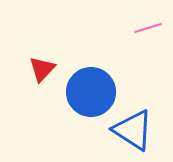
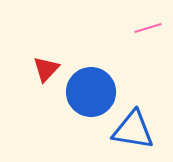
red triangle: moved 4 px right
blue triangle: rotated 24 degrees counterclockwise
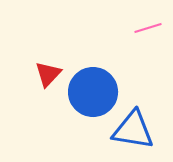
red triangle: moved 2 px right, 5 px down
blue circle: moved 2 px right
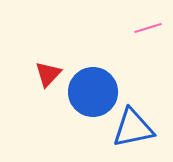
blue triangle: moved 2 px up; rotated 21 degrees counterclockwise
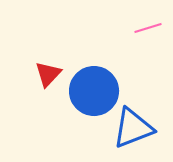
blue circle: moved 1 px right, 1 px up
blue triangle: rotated 9 degrees counterclockwise
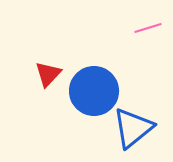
blue triangle: rotated 18 degrees counterclockwise
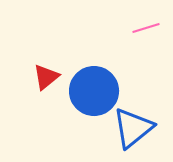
pink line: moved 2 px left
red triangle: moved 2 px left, 3 px down; rotated 8 degrees clockwise
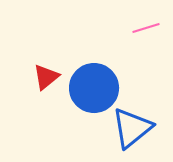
blue circle: moved 3 px up
blue triangle: moved 1 px left
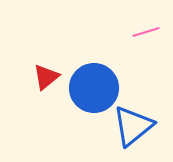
pink line: moved 4 px down
blue triangle: moved 1 px right, 2 px up
